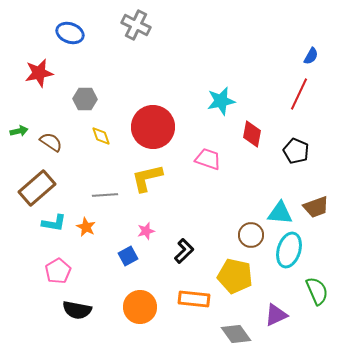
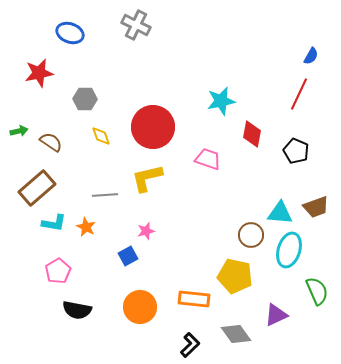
black L-shape: moved 6 px right, 94 px down
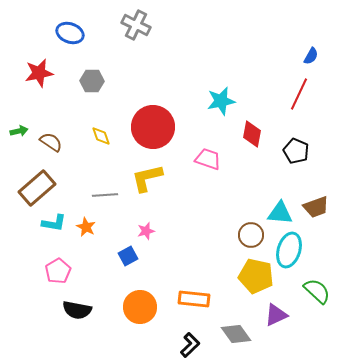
gray hexagon: moved 7 px right, 18 px up
yellow pentagon: moved 21 px right
green semicircle: rotated 24 degrees counterclockwise
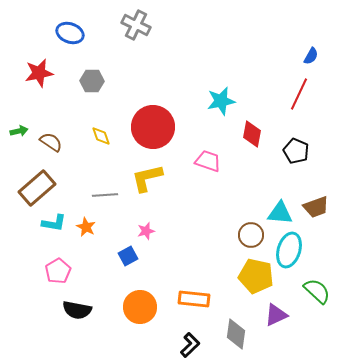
pink trapezoid: moved 2 px down
gray diamond: rotated 44 degrees clockwise
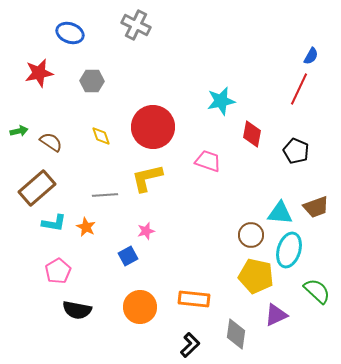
red line: moved 5 px up
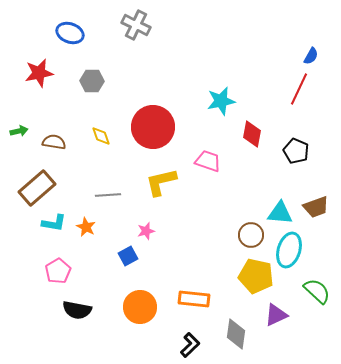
brown semicircle: moved 3 px right; rotated 25 degrees counterclockwise
yellow L-shape: moved 14 px right, 4 px down
gray line: moved 3 px right
